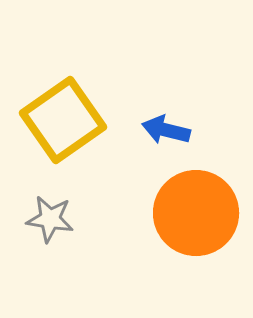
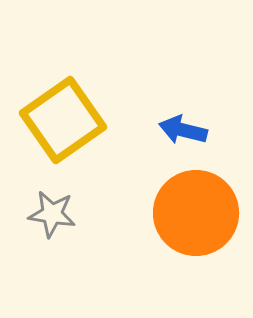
blue arrow: moved 17 px right
gray star: moved 2 px right, 5 px up
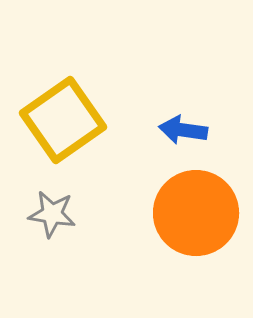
blue arrow: rotated 6 degrees counterclockwise
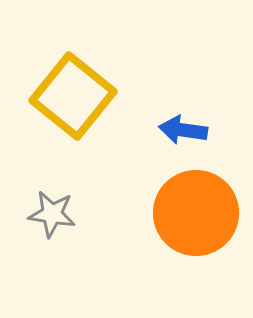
yellow square: moved 10 px right, 24 px up; rotated 16 degrees counterclockwise
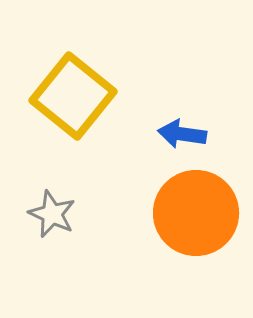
blue arrow: moved 1 px left, 4 px down
gray star: rotated 15 degrees clockwise
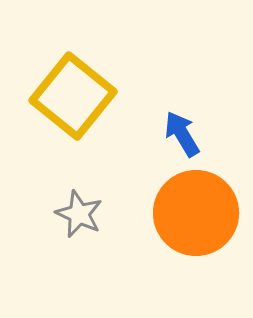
blue arrow: rotated 51 degrees clockwise
gray star: moved 27 px right
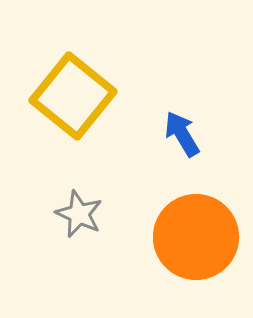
orange circle: moved 24 px down
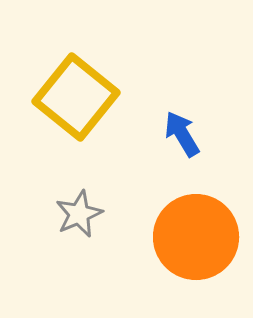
yellow square: moved 3 px right, 1 px down
gray star: rotated 24 degrees clockwise
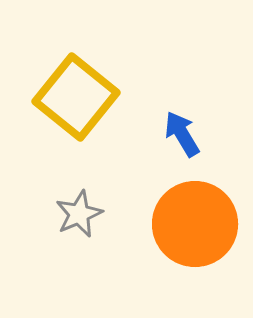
orange circle: moved 1 px left, 13 px up
